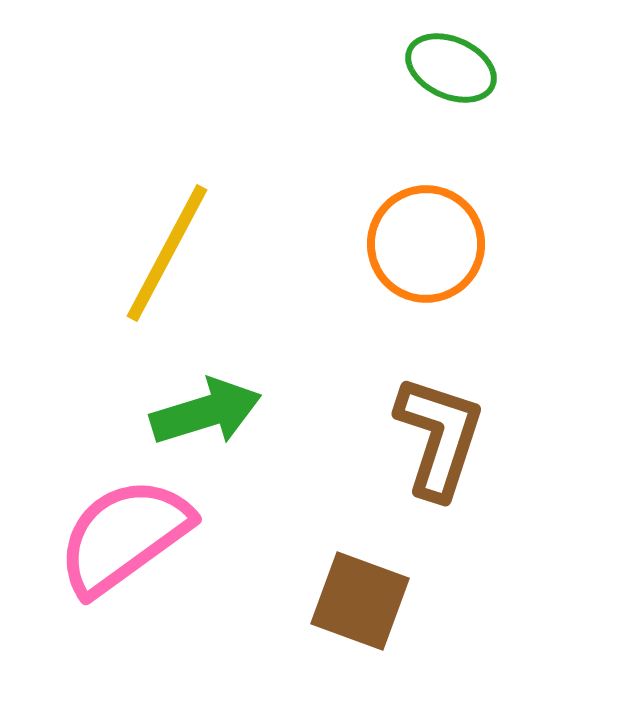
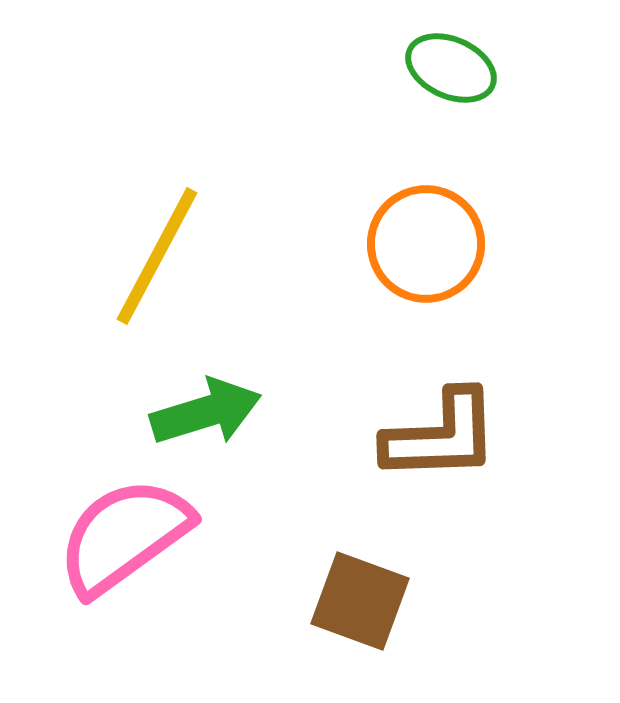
yellow line: moved 10 px left, 3 px down
brown L-shape: moved 2 px right, 1 px up; rotated 70 degrees clockwise
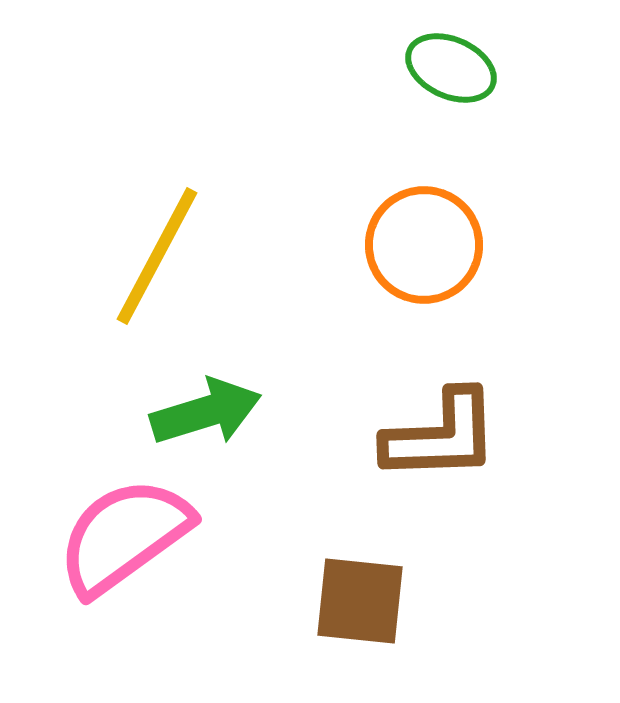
orange circle: moved 2 px left, 1 px down
brown square: rotated 14 degrees counterclockwise
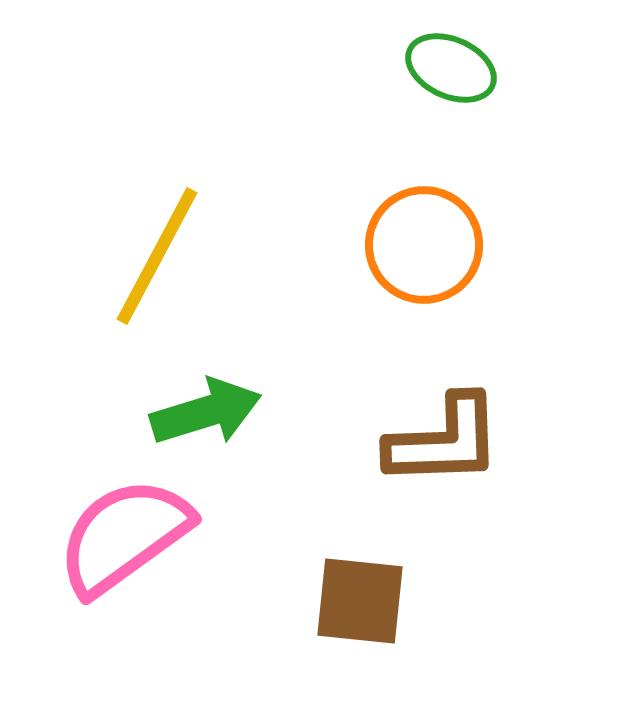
brown L-shape: moved 3 px right, 5 px down
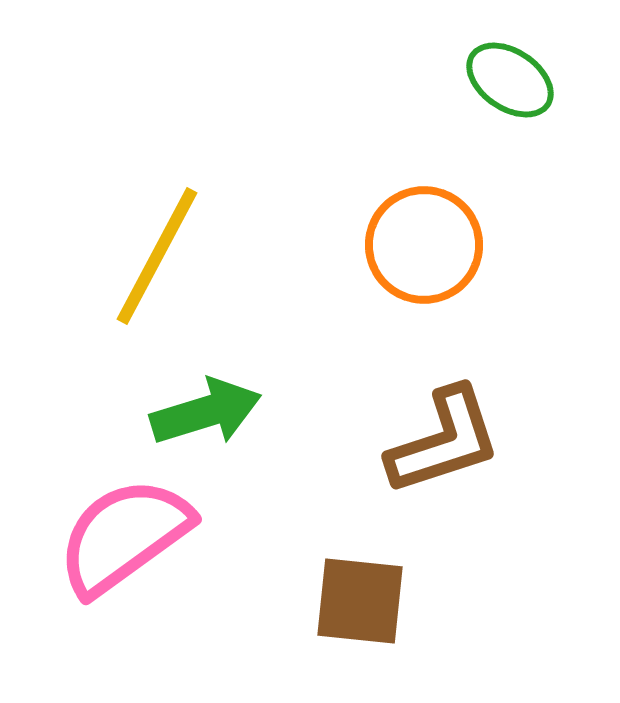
green ellipse: moved 59 px right, 12 px down; rotated 10 degrees clockwise
brown L-shape: rotated 16 degrees counterclockwise
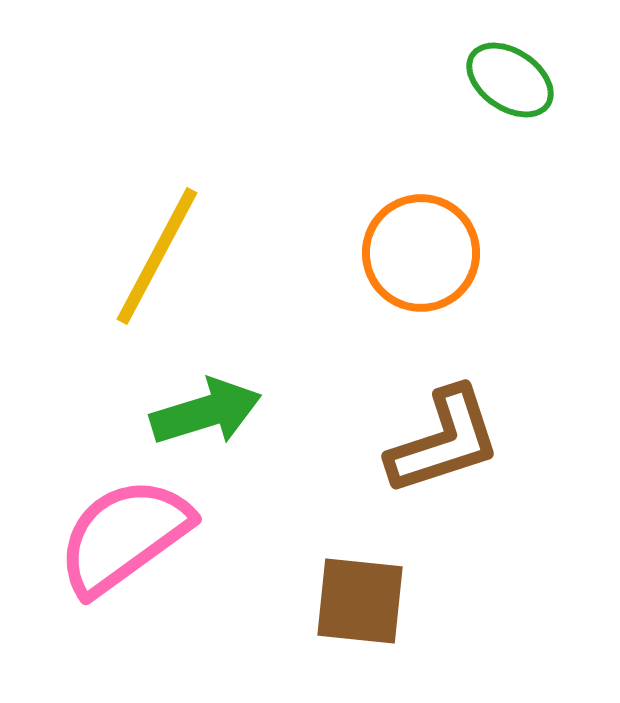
orange circle: moved 3 px left, 8 px down
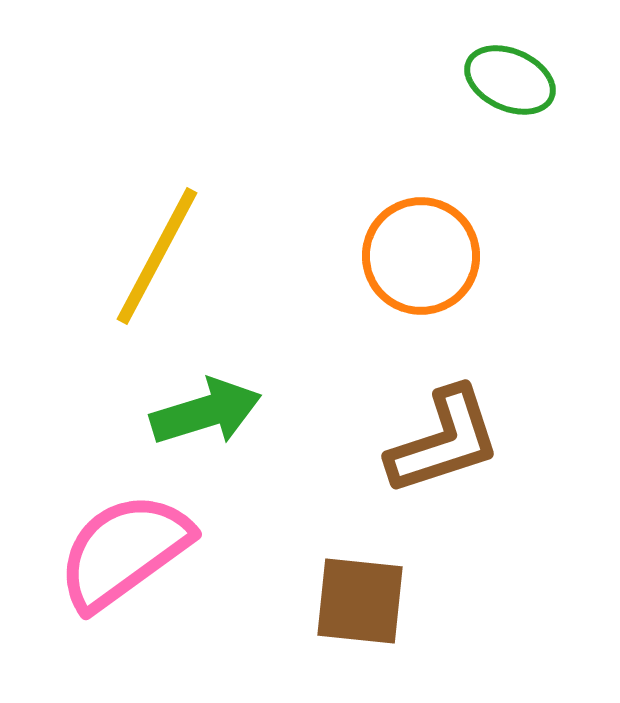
green ellipse: rotated 10 degrees counterclockwise
orange circle: moved 3 px down
pink semicircle: moved 15 px down
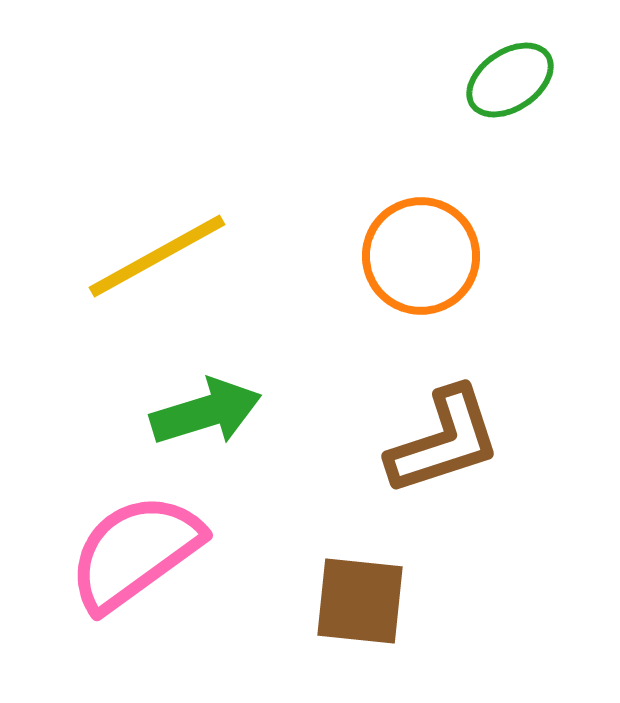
green ellipse: rotated 58 degrees counterclockwise
yellow line: rotated 33 degrees clockwise
pink semicircle: moved 11 px right, 1 px down
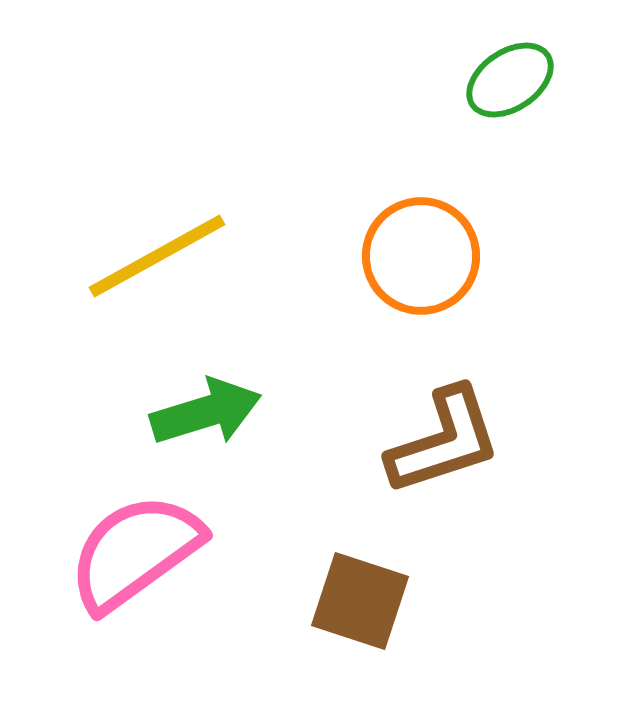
brown square: rotated 12 degrees clockwise
